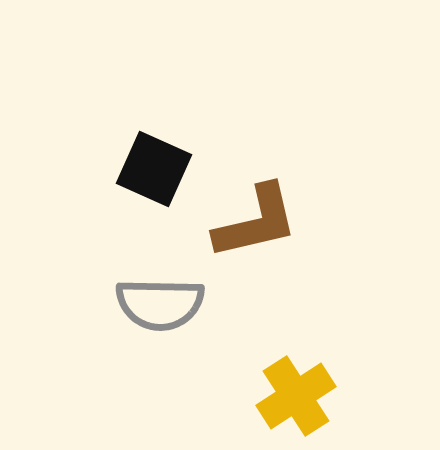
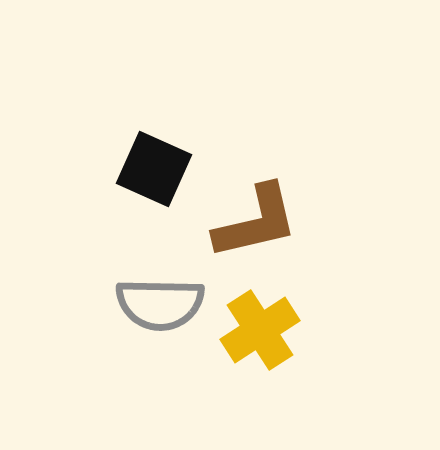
yellow cross: moved 36 px left, 66 px up
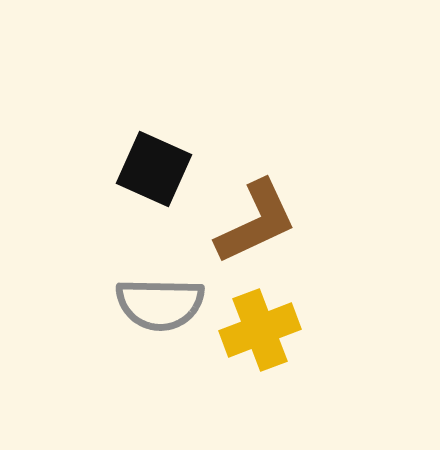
brown L-shape: rotated 12 degrees counterclockwise
yellow cross: rotated 12 degrees clockwise
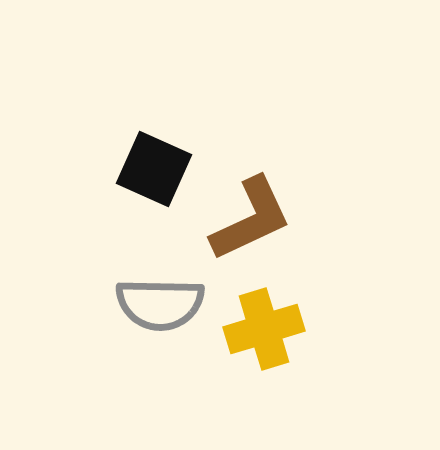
brown L-shape: moved 5 px left, 3 px up
yellow cross: moved 4 px right, 1 px up; rotated 4 degrees clockwise
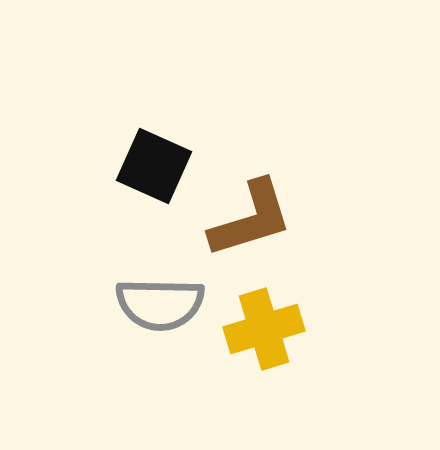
black square: moved 3 px up
brown L-shape: rotated 8 degrees clockwise
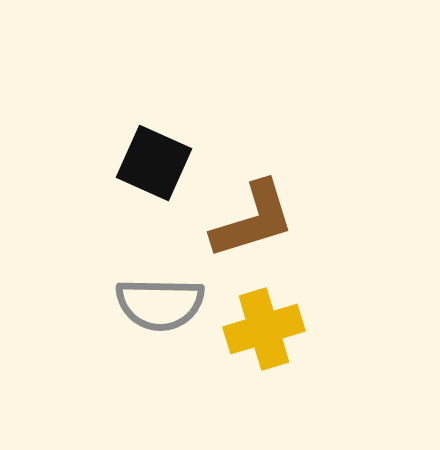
black square: moved 3 px up
brown L-shape: moved 2 px right, 1 px down
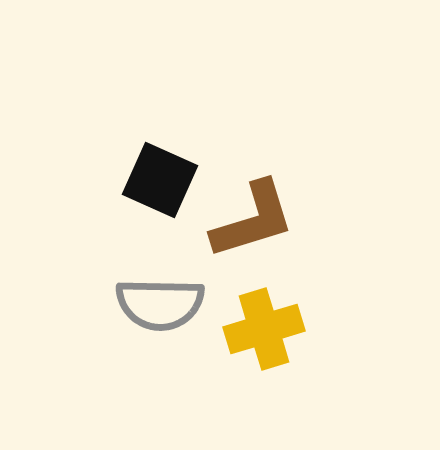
black square: moved 6 px right, 17 px down
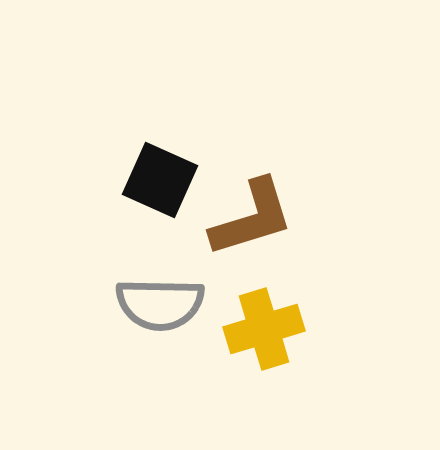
brown L-shape: moved 1 px left, 2 px up
